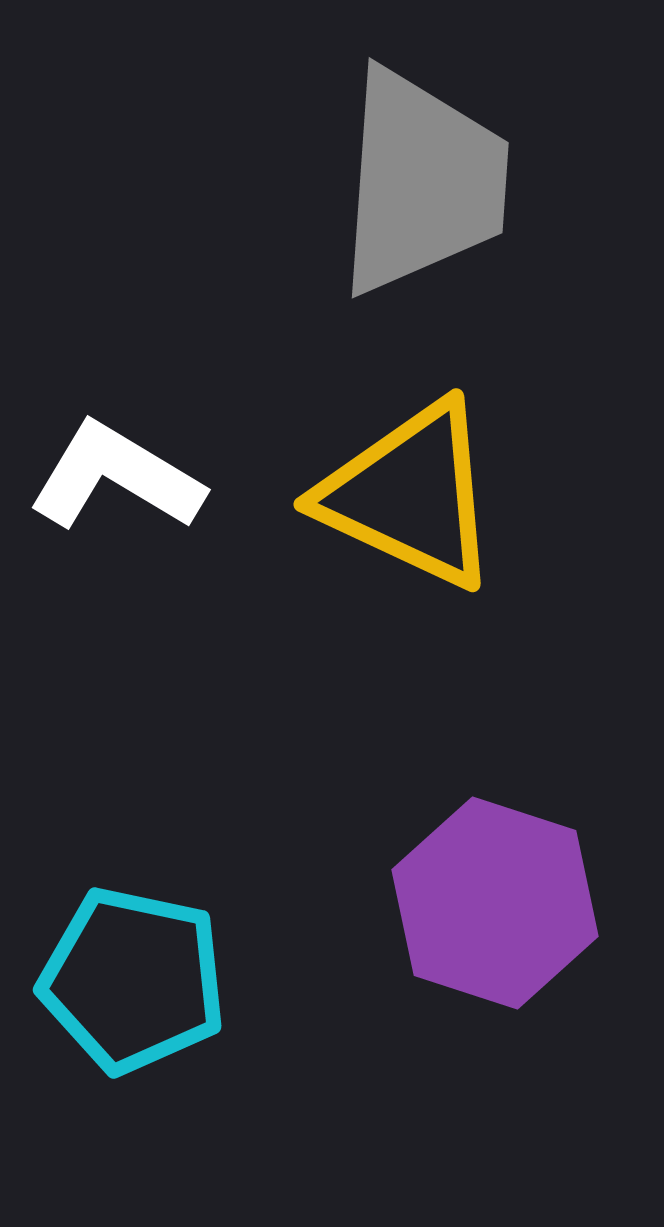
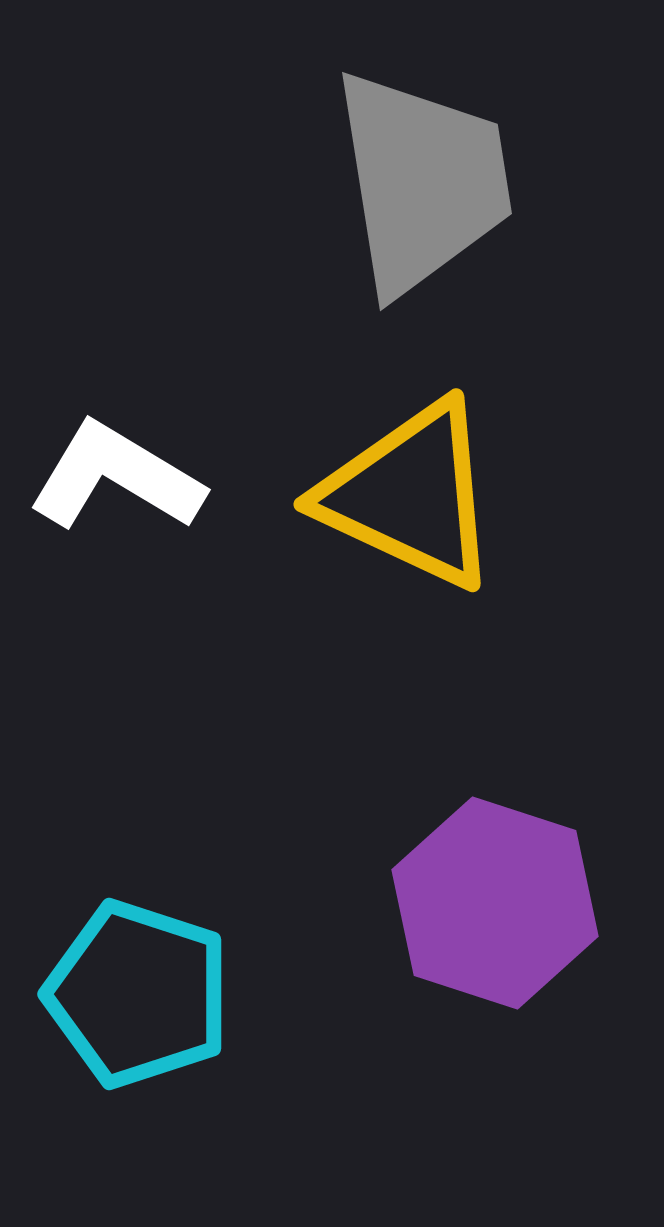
gray trapezoid: rotated 13 degrees counterclockwise
cyan pentagon: moved 5 px right, 14 px down; rotated 6 degrees clockwise
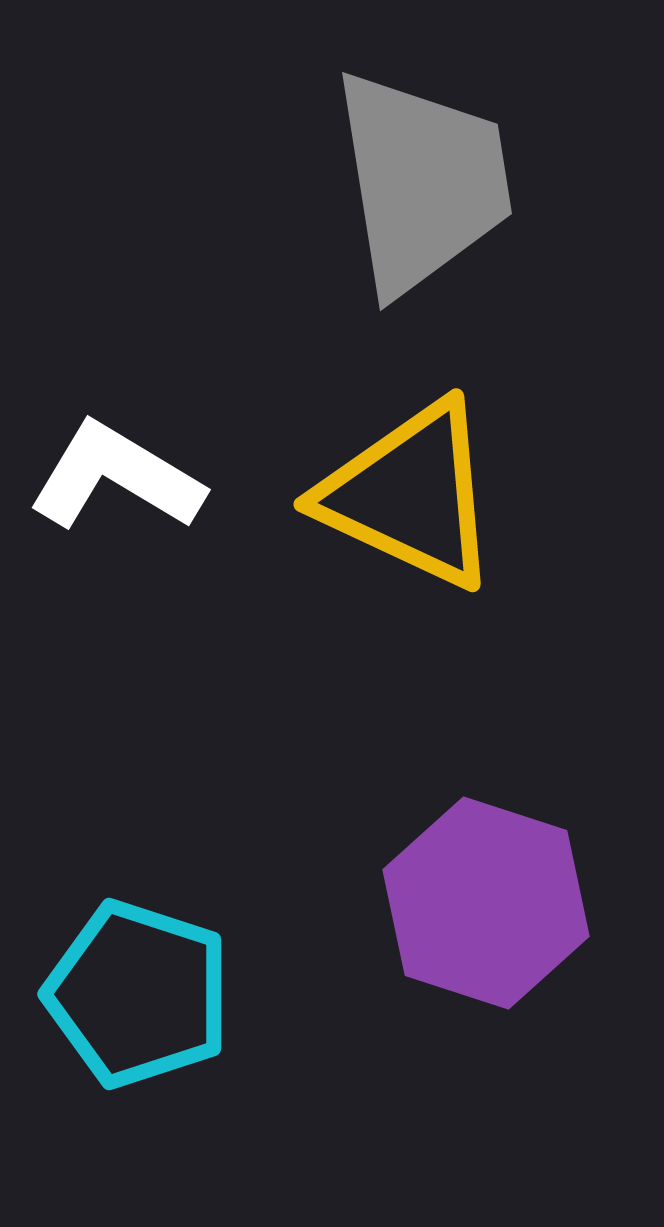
purple hexagon: moved 9 px left
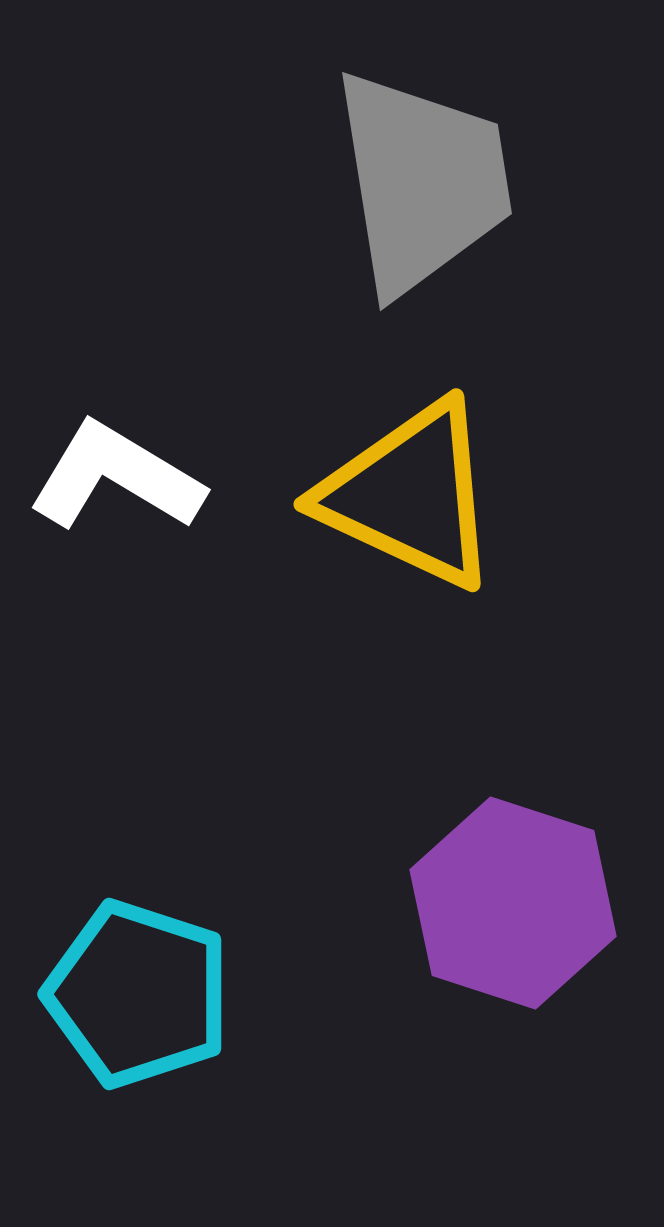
purple hexagon: moved 27 px right
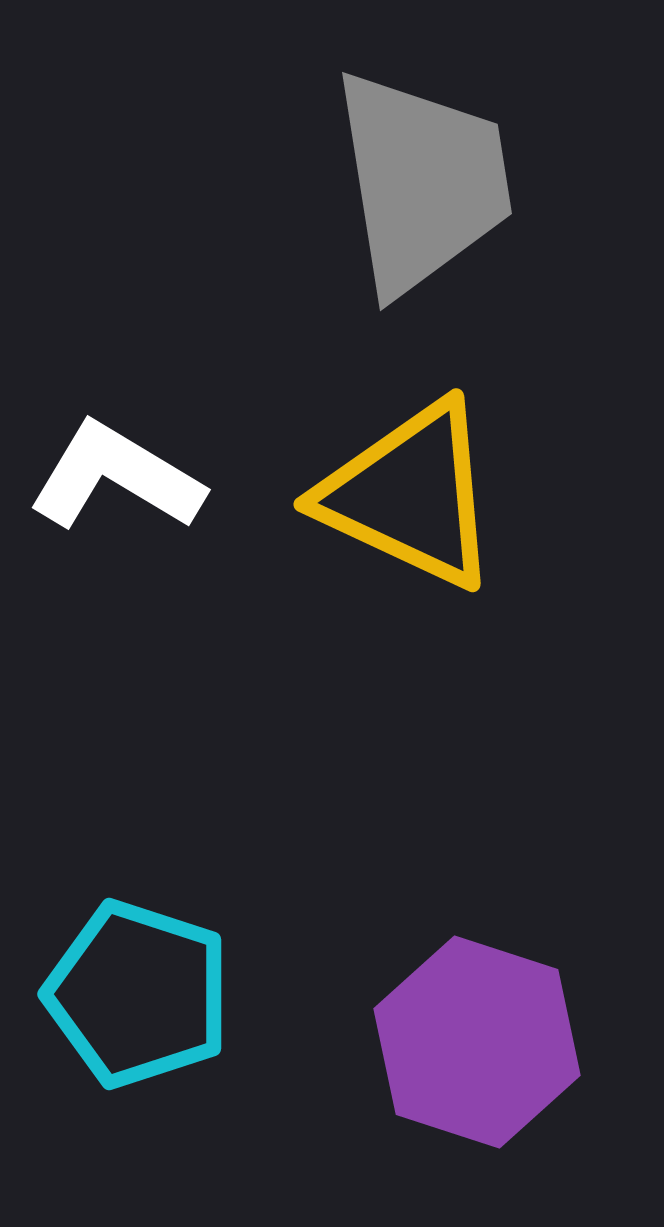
purple hexagon: moved 36 px left, 139 px down
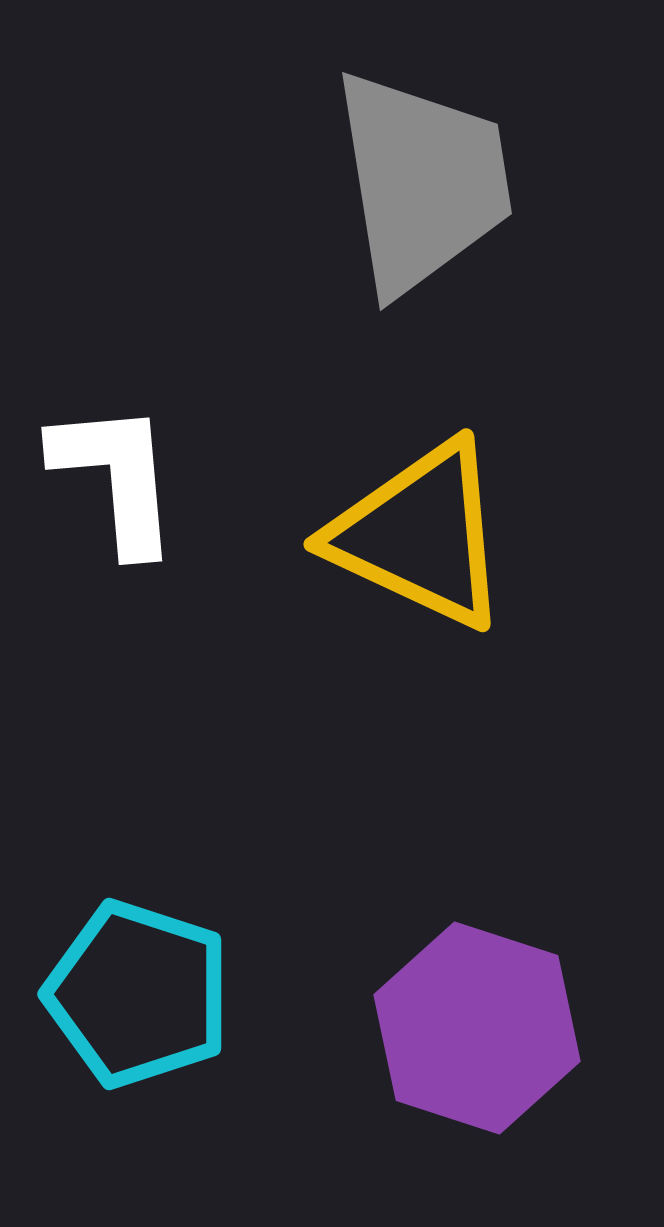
white L-shape: rotated 54 degrees clockwise
yellow triangle: moved 10 px right, 40 px down
purple hexagon: moved 14 px up
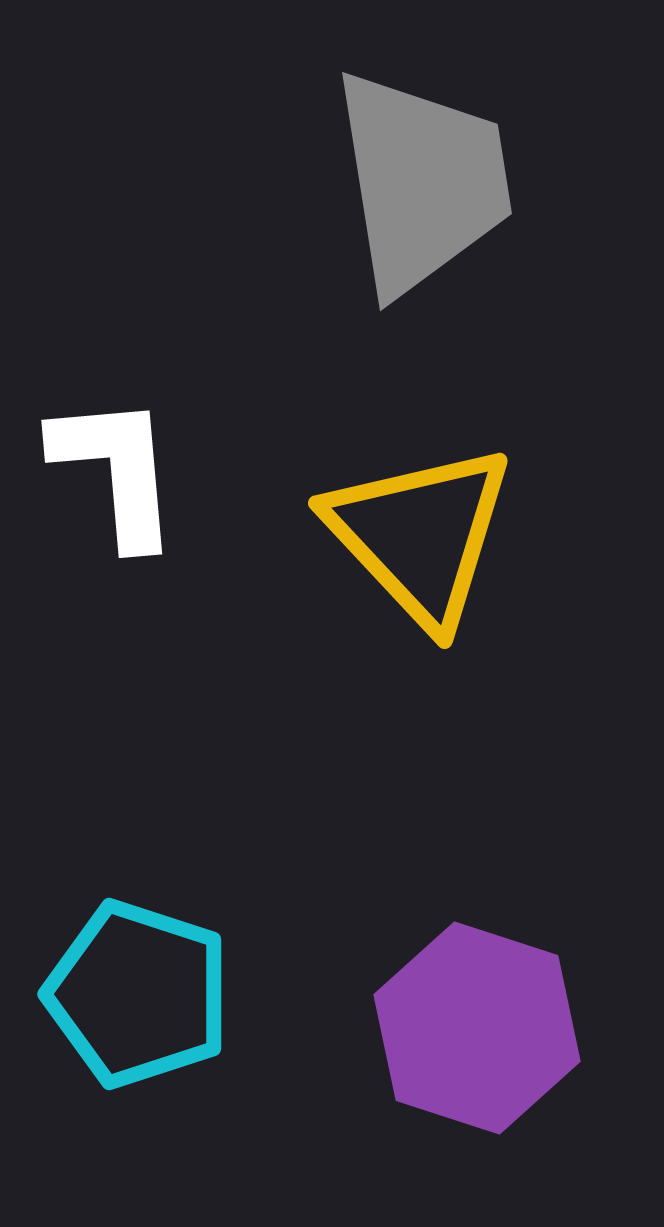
white L-shape: moved 7 px up
yellow triangle: rotated 22 degrees clockwise
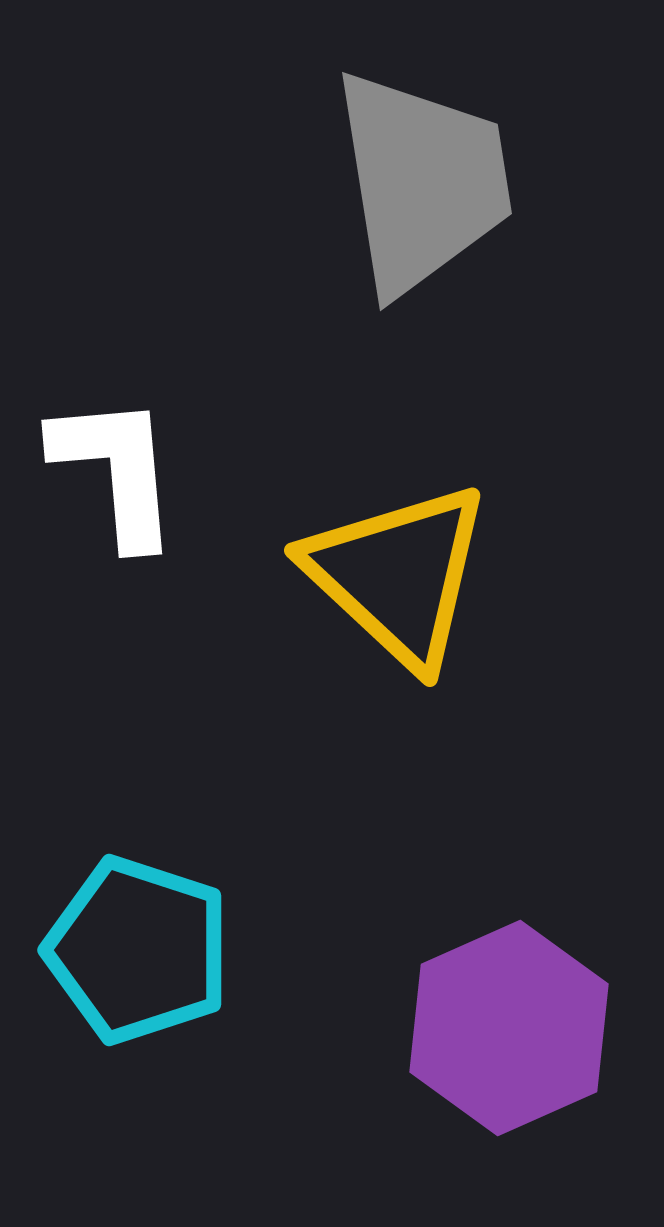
yellow triangle: moved 22 px left, 40 px down; rotated 4 degrees counterclockwise
cyan pentagon: moved 44 px up
purple hexagon: moved 32 px right; rotated 18 degrees clockwise
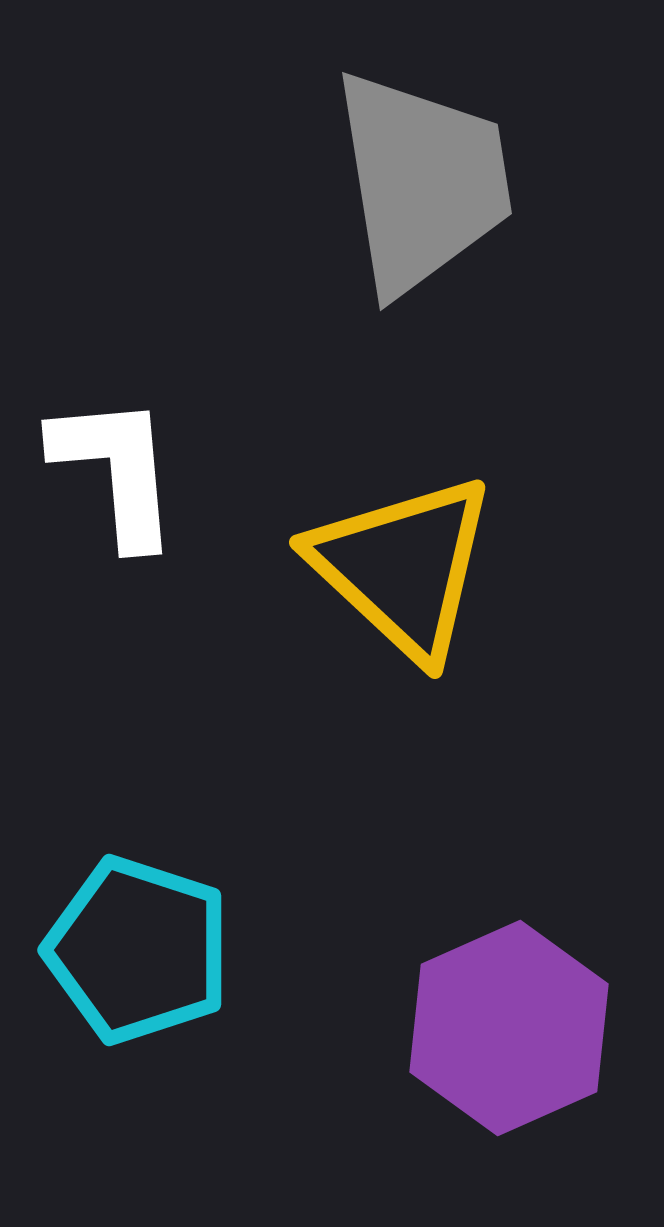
yellow triangle: moved 5 px right, 8 px up
